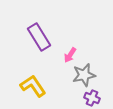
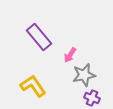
purple rectangle: rotated 8 degrees counterclockwise
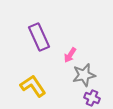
purple rectangle: rotated 16 degrees clockwise
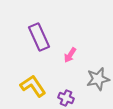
gray star: moved 14 px right, 4 px down
purple cross: moved 26 px left
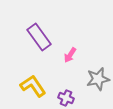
purple rectangle: rotated 12 degrees counterclockwise
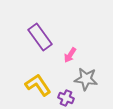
purple rectangle: moved 1 px right
gray star: moved 12 px left; rotated 20 degrees clockwise
yellow L-shape: moved 5 px right, 1 px up
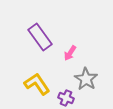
pink arrow: moved 2 px up
gray star: rotated 25 degrees clockwise
yellow L-shape: moved 1 px left, 1 px up
